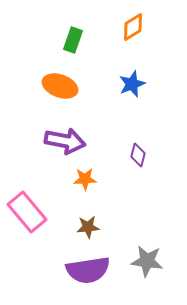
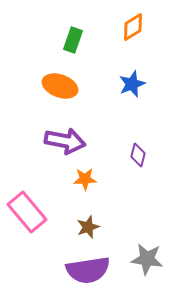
brown star: rotated 15 degrees counterclockwise
gray star: moved 2 px up
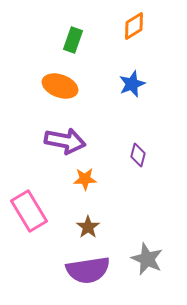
orange diamond: moved 1 px right, 1 px up
pink rectangle: moved 2 px right, 1 px up; rotated 9 degrees clockwise
brown star: rotated 15 degrees counterclockwise
gray star: rotated 16 degrees clockwise
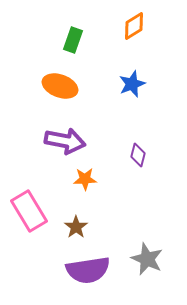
brown star: moved 12 px left
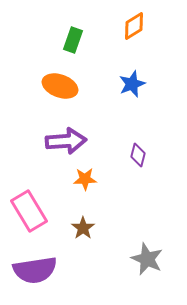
purple arrow: moved 1 px right; rotated 15 degrees counterclockwise
brown star: moved 7 px right, 1 px down
purple semicircle: moved 53 px left
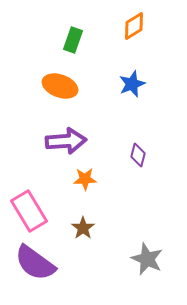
purple semicircle: moved 7 px up; rotated 45 degrees clockwise
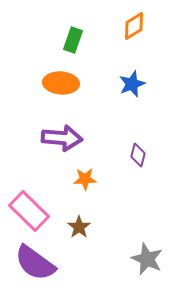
orange ellipse: moved 1 px right, 3 px up; rotated 16 degrees counterclockwise
purple arrow: moved 4 px left, 3 px up; rotated 9 degrees clockwise
pink rectangle: rotated 15 degrees counterclockwise
brown star: moved 4 px left, 1 px up
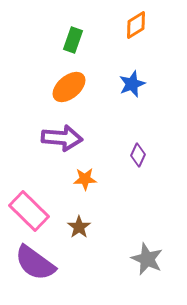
orange diamond: moved 2 px right, 1 px up
orange ellipse: moved 8 px right, 4 px down; rotated 44 degrees counterclockwise
purple diamond: rotated 10 degrees clockwise
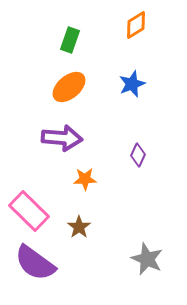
green rectangle: moved 3 px left
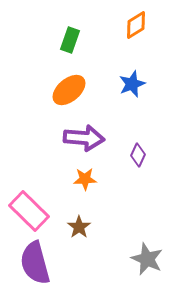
orange ellipse: moved 3 px down
purple arrow: moved 22 px right
purple semicircle: rotated 39 degrees clockwise
